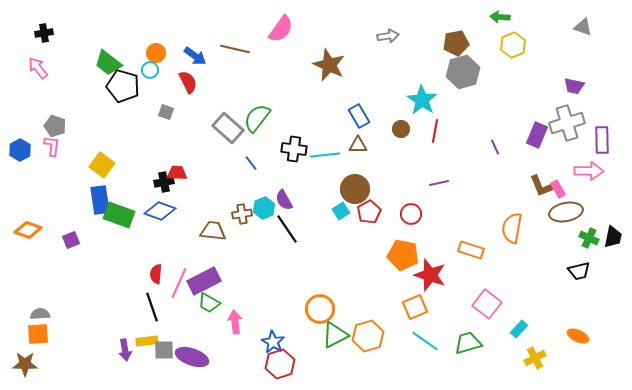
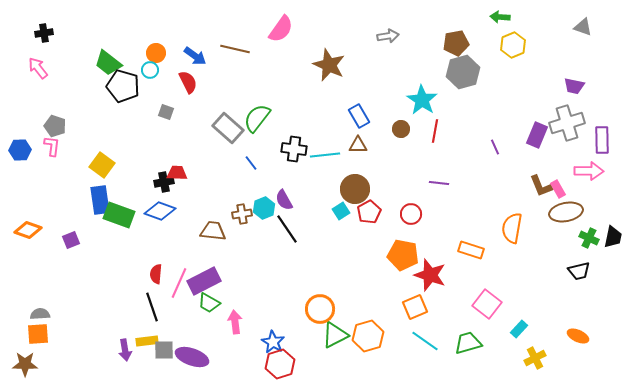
blue hexagon at (20, 150): rotated 25 degrees clockwise
purple line at (439, 183): rotated 18 degrees clockwise
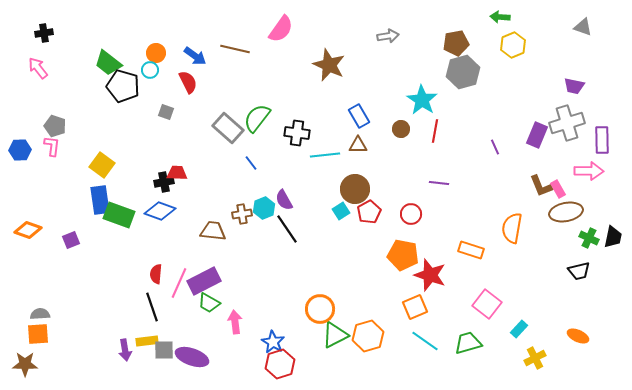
black cross at (294, 149): moved 3 px right, 16 px up
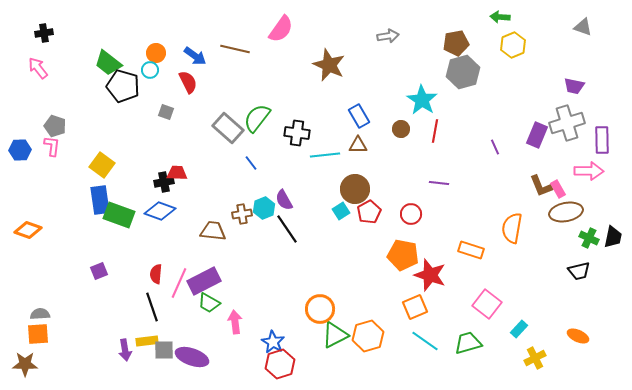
purple square at (71, 240): moved 28 px right, 31 px down
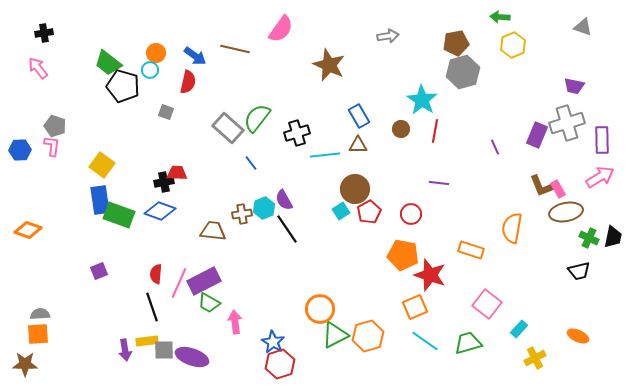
red semicircle at (188, 82): rotated 40 degrees clockwise
black cross at (297, 133): rotated 25 degrees counterclockwise
pink arrow at (589, 171): moved 11 px right, 6 px down; rotated 32 degrees counterclockwise
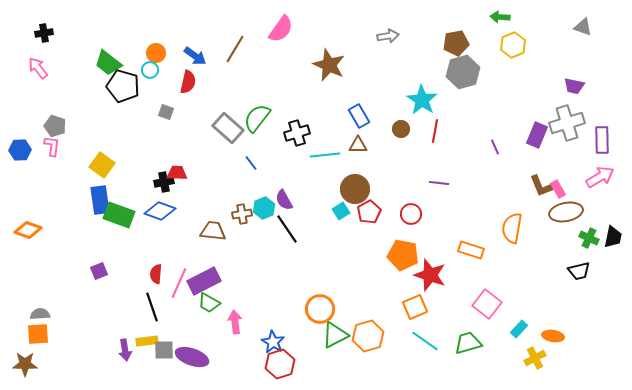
brown line at (235, 49): rotated 72 degrees counterclockwise
orange ellipse at (578, 336): moved 25 px left; rotated 15 degrees counterclockwise
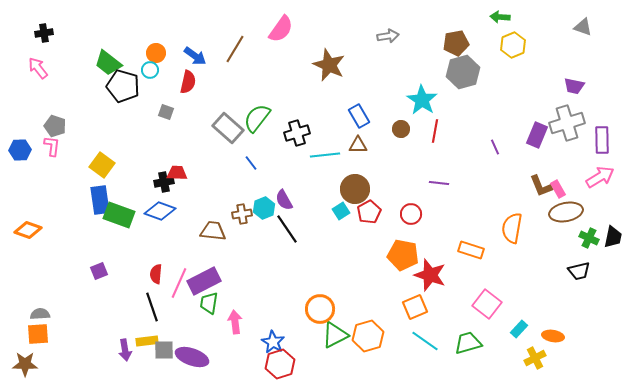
green trapezoid at (209, 303): rotated 70 degrees clockwise
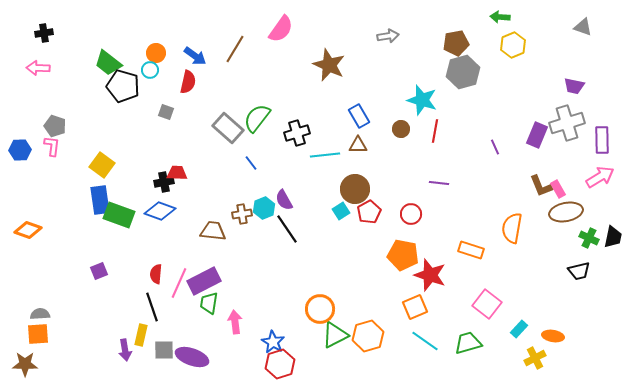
pink arrow at (38, 68): rotated 50 degrees counterclockwise
cyan star at (422, 100): rotated 16 degrees counterclockwise
yellow rectangle at (147, 341): moved 6 px left, 6 px up; rotated 70 degrees counterclockwise
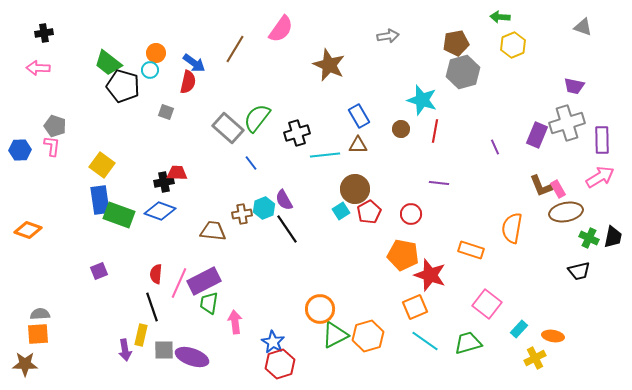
blue arrow at (195, 56): moved 1 px left, 7 px down
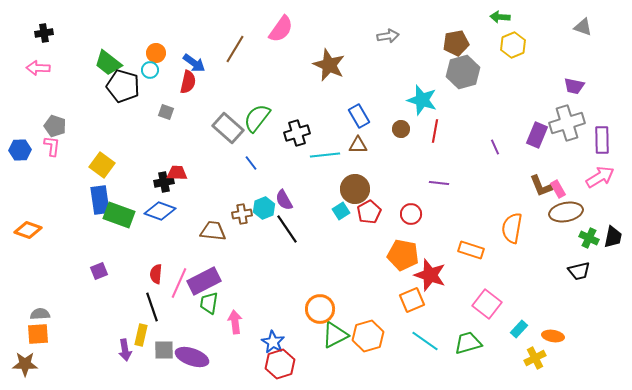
orange square at (415, 307): moved 3 px left, 7 px up
